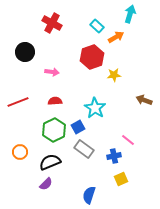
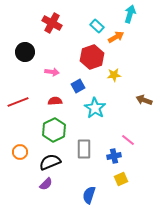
blue square: moved 41 px up
gray rectangle: rotated 54 degrees clockwise
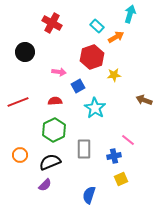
pink arrow: moved 7 px right
orange circle: moved 3 px down
purple semicircle: moved 1 px left, 1 px down
